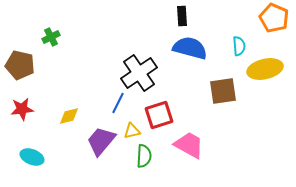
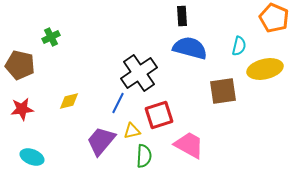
cyan semicircle: rotated 18 degrees clockwise
yellow diamond: moved 15 px up
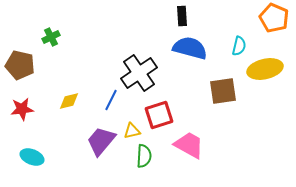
blue line: moved 7 px left, 3 px up
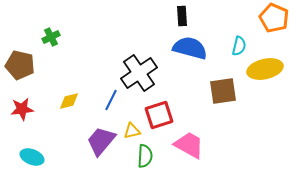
green semicircle: moved 1 px right
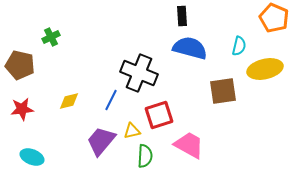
black cross: rotated 33 degrees counterclockwise
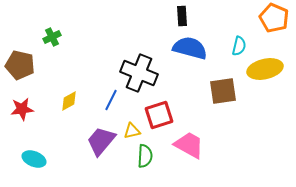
green cross: moved 1 px right
yellow diamond: rotated 15 degrees counterclockwise
cyan ellipse: moved 2 px right, 2 px down
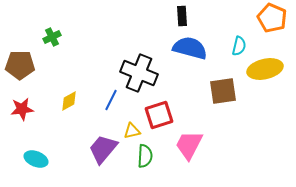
orange pentagon: moved 2 px left
brown pentagon: rotated 12 degrees counterclockwise
purple trapezoid: moved 2 px right, 8 px down
pink trapezoid: rotated 92 degrees counterclockwise
cyan ellipse: moved 2 px right
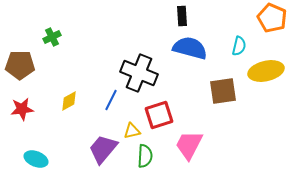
yellow ellipse: moved 1 px right, 2 px down
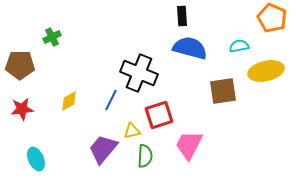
cyan semicircle: rotated 114 degrees counterclockwise
cyan ellipse: rotated 45 degrees clockwise
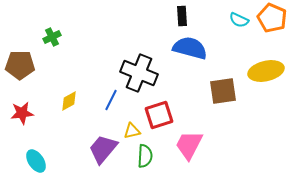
cyan semicircle: moved 26 px up; rotated 144 degrees counterclockwise
red star: moved 4 px down
cyan ellipse: moved 2 px down; rotated 10 degrees counterclockwise
